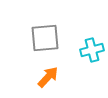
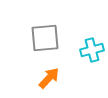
orange arrow: moved 1 px right, 1 px down
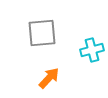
gray square: moved 3 px left, 5 px up
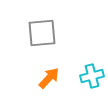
cyan cross: moved 26 px down
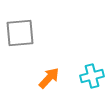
gray square: moved 22 px left
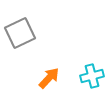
gray square: rotated 20 degrees counterclockwise
